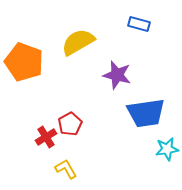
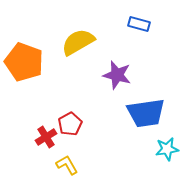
yellow L-shape: moved 1 px right, 4 px up
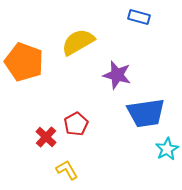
blue rectangle: moved 7 px up
red pentagon: moved 6 px right
red cross: rotated 15 degrees counterclockwise
cyan star: rotated 20 degrees counterclockwise
yellow L-shape: moved 5 px down
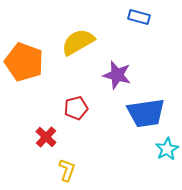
red pentagon: moved 16 px up; rotated 15 degrees clockwise
yellow L-shape: rotated 50 degrees clockwise
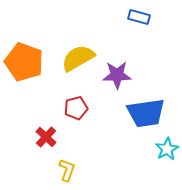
yellow semicircle: moved 16 px down
purple star: rotated 16 degrees counterclockwise
